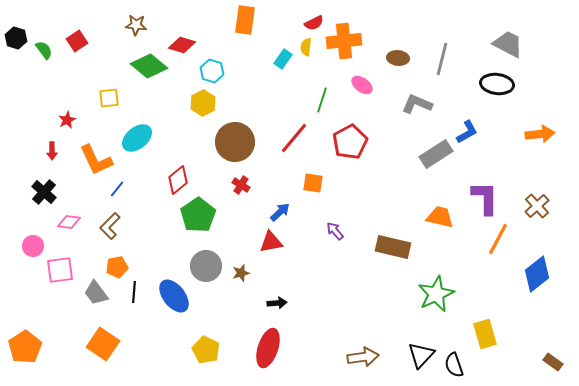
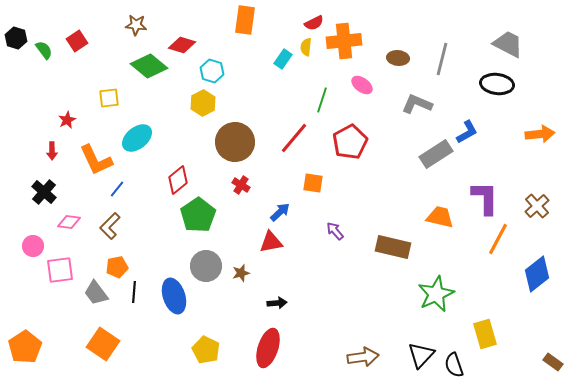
blue ellipse at (174, 296): rotated 20 degrees clockwise
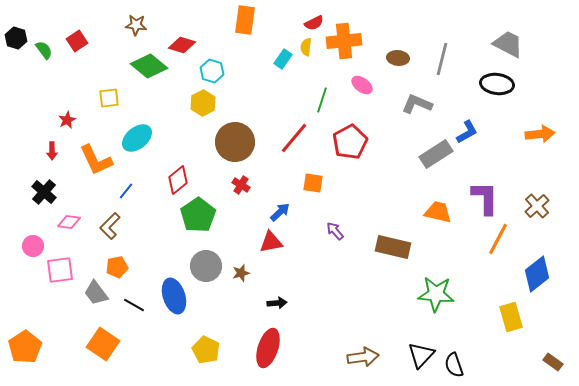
blue line at (117, 189): moved 9 px right, 2 px down
orange trapezoid at (440, 217): moved 2 px left, 5 px up
black line at (134, 292): moved 13 px down; rotated 65 degrees counterclockwise
green star at (436, 294): rotated 30 degrees clockwise
yellow rectangle at (485, 334): moved 26 px right, 17 px up
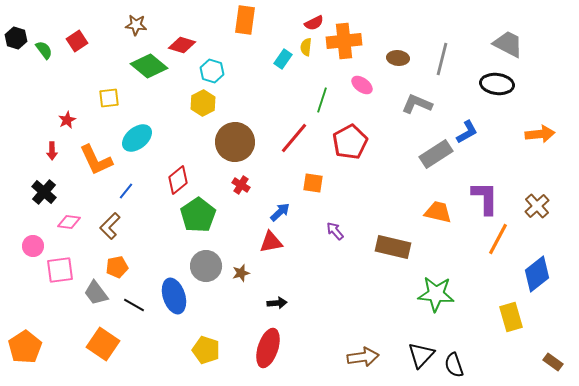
yellow pentagon at (206, 350): rotated 8 degrees counterclockwise
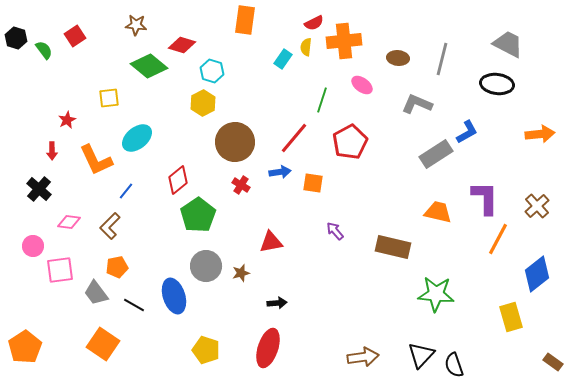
red square at (77, 41): moved 2 px left, 5 px up
black cross at (44, 192): moved 5 px left, 3 px up
blue arrow at (280, 212): moved 40 px up; rotated 35 degrees clockwise
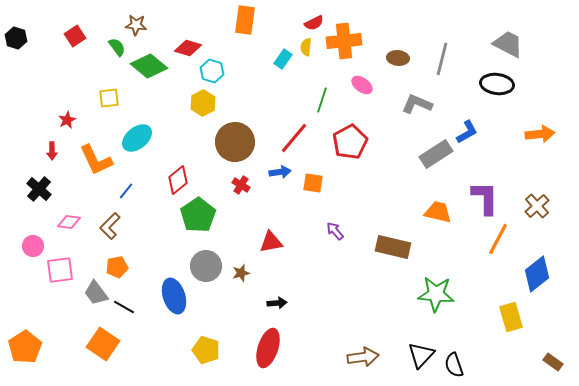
red diamond at (182, 45): moved 6 px right, 3 px down
green semicircle at (44, 50): moved 73 px right, 3 px up
black line at (134, 305): moved 10 px left, 2 px down
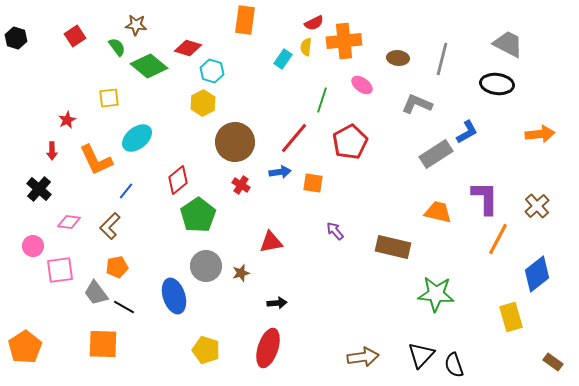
orange square at (103, 344): rotated 32 degrees counterclockwise
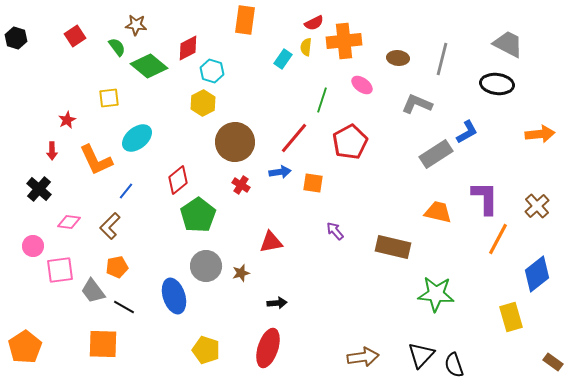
red diamond at (188, 48): rotated 44 degrees counterclockwise
gray trapezoid at (96, 293): moved 3 px left, 2 px up
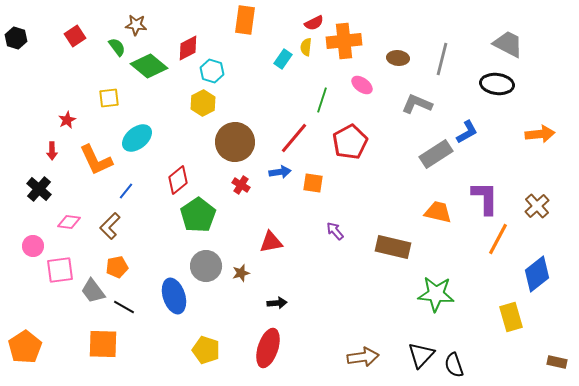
brown rectangle at (553, 362): moved 4 px right; rotated 24 degrees counterclockwise
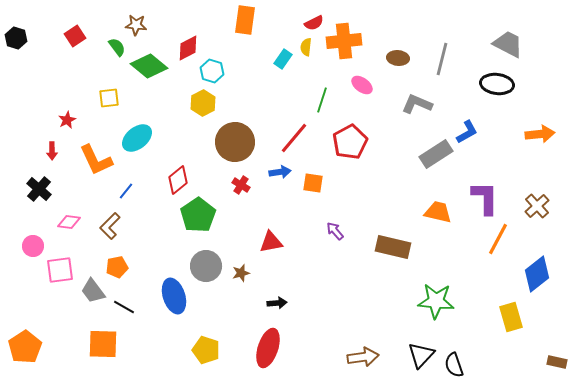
green star at (436, 294): moved 7 px down
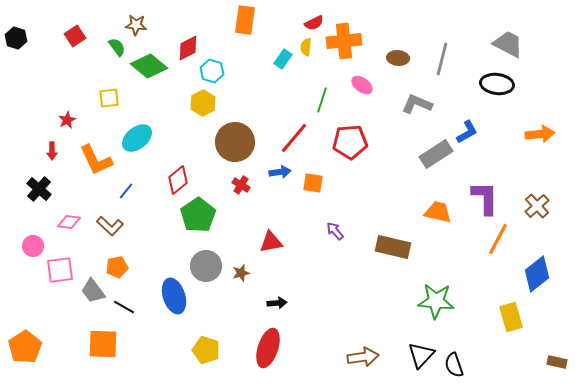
red pentagon at (350, 142): rotated 24 degrees clockwise
brown L-shape at (110, 226): rotated 92 degrees counterclockwise
